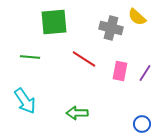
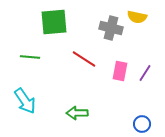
yellow semicircle: rotated 30 degrees counterclockwise
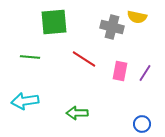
gray cross: moved 1 px right, 1 px up
cyan arrow: rotated 116 degrees clockwise
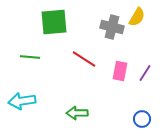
yellow semicircle: rotated 72 degrees counterclockwise
cyan arrow: moved 3 px left
blue circle: moved 5 px up
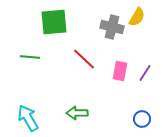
red line: rotated 10 degrees clockwise
cyan arrow: moved 6 px right, 17 px down; rotated 68 degrees clockwise
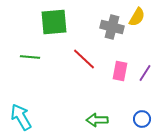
green arrow: moved 20 px right, 7 px down
cyan arrow: moved 7 px left, 1 px up
